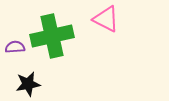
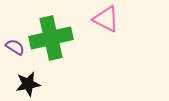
green cross: moved 1 px left, 2 px down
purple semicircle: rotated 36 degrees clockwise
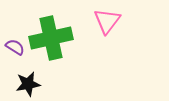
pink triangle: moved 1 px right, 2 px down; rotated 40 degrees clockwise
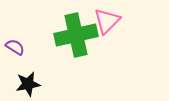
pink triangle: rotated 8 degrees clockwise
green cross: moved 25 px right, 3 px up
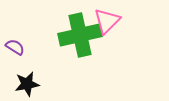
green cross: moved 4 px right
black star: moved 1 px left
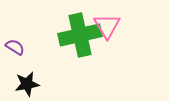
pink triangle: moved 5 px down; rotated 16 degrees counterclockwise
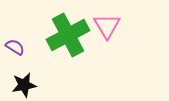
green cross: moved 12 px left; rotated 15 degrees counterclockwise
black star: moved 3 px left, 1 px down
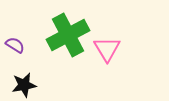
pink triangle: moved 23 px down
purple semicircle: moved 2 px up
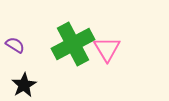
green cross: moved 5 px right, 9 px down
black star: rotated 20 degrees counterclockwise
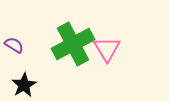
purple semicircle: moved 1 px left
